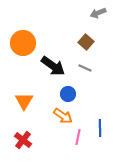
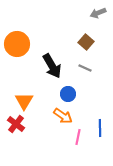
orange circle: moved 6 px left, 1 px down
black arrow: moved 1 px left; rotated 25 degrees clockwise
red cross: moved 7 px left, 16 px up
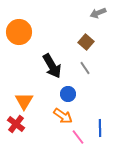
orange circle: moved 2 px right, 12 px up
gray line: rotated 32 degrees clockwise
pink line: rotated 49 degrees counterclockwise
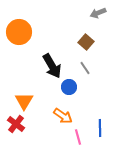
blue circle: moved 1 px right, 7 px up
pink line: rotated 21 degrees clockwise
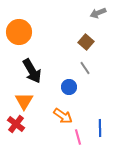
black arrow: moved 20 px left, 5 px down
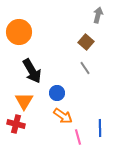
gray arrow: moved 2 px down; rotated 126 degrees clockwise
blue circle: moved 12 px left, 6 px down
red cross: rotated 24 degrees counterclockwise
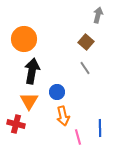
orange circle: moved 5 px right, 7 px down
black arrow: rotated 140 degrees counterclockwise
blue circle: moved 1 px up
orange triangle: moved 5 px right
orange arrow: rotated 42 degrees clockwise
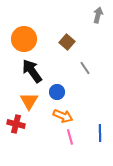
brown square: moved 19 px left
black arrow: rotated 45 degrees counterclockwise
orange arrow: rotated 54 degrees counterclockwise
blue line: moved 5 px down
pink line: moved 8 px left
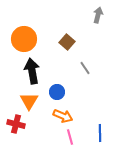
black arrow: rotated 25 degrees clockwise
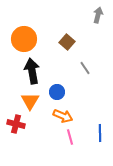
orange triangle: moved 1 px right
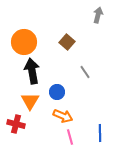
orange circle: moved 3 px down
gray line: moved 4 px down
